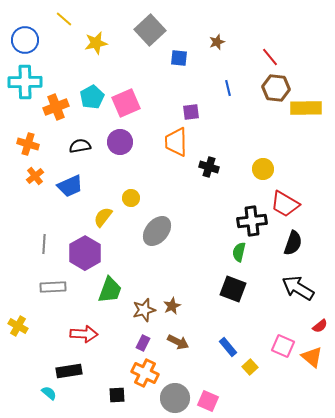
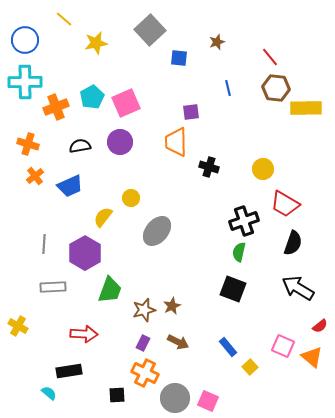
black cross at (252, 221): moved 8 px left; rotated 12 degrees counterclockwise
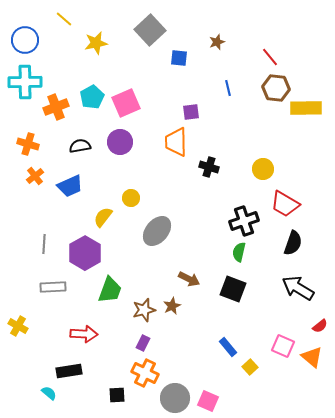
brown arrow at (178, 342): moved 11 px right, 63 px up
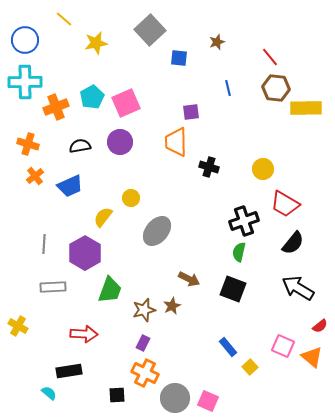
black semicircle at (293, 243): rotated 20 degrees clockwise
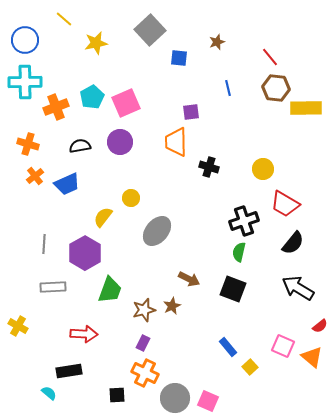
blue trapezoid at (70, 186): moved 3 px left, 2 px up
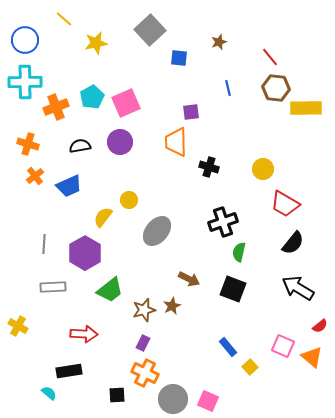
brown star at (217, 42): moved 2 px right
blue trapezoid at (67, 184): moved 2 px right, 2 px down
yellow circle at (131, 198): moved 2 px left, 2 px down
black cross at (244, 221): moved 21 px left, 1 px down
green trapezoid at (110, 290): rotated 32 degrees clockwise
gray circle at (175, 398): moved 2 px left, 1 px down
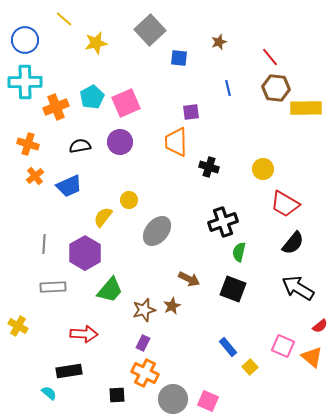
green trapezoid at (110, 290): rotated 12 degrees counterclockwise
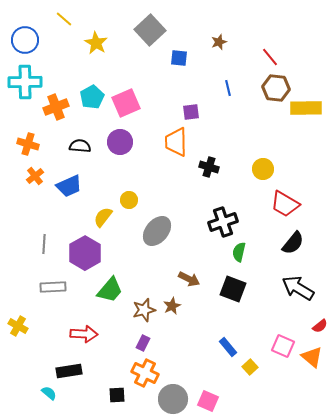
yellow star at (96, 43): rotated 30 degrees counterclockwise
black semicircle at (80, 146): rotated 15 degrees clockwise
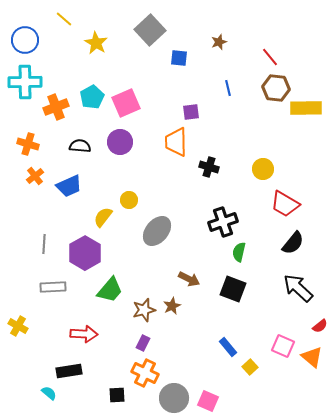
black arrow at (298, 288): rotated 12 degrees clockwise
gray circle at (173, 399): moved 1 px right, 1 px up
